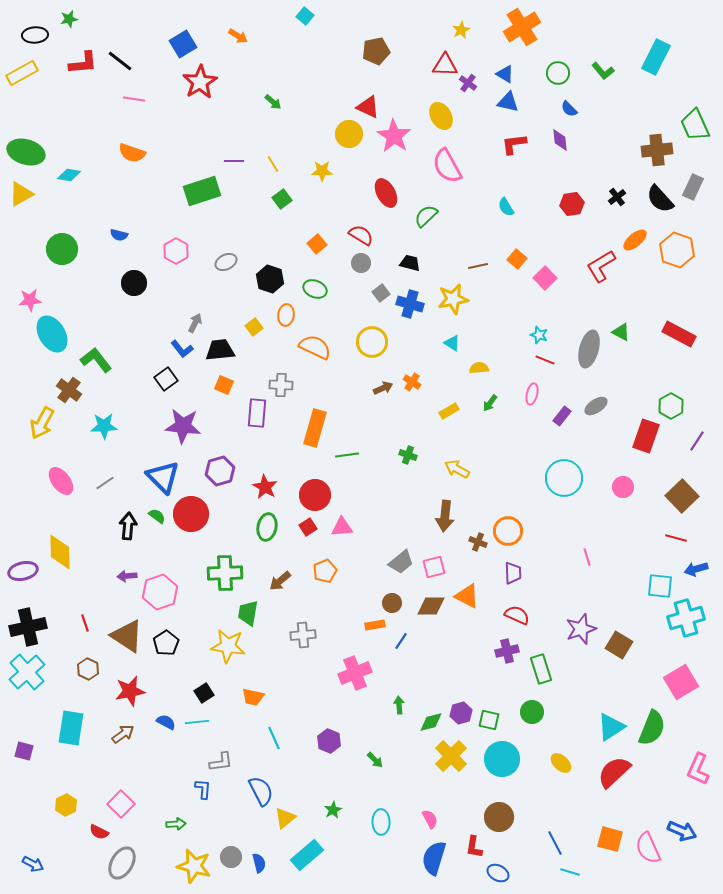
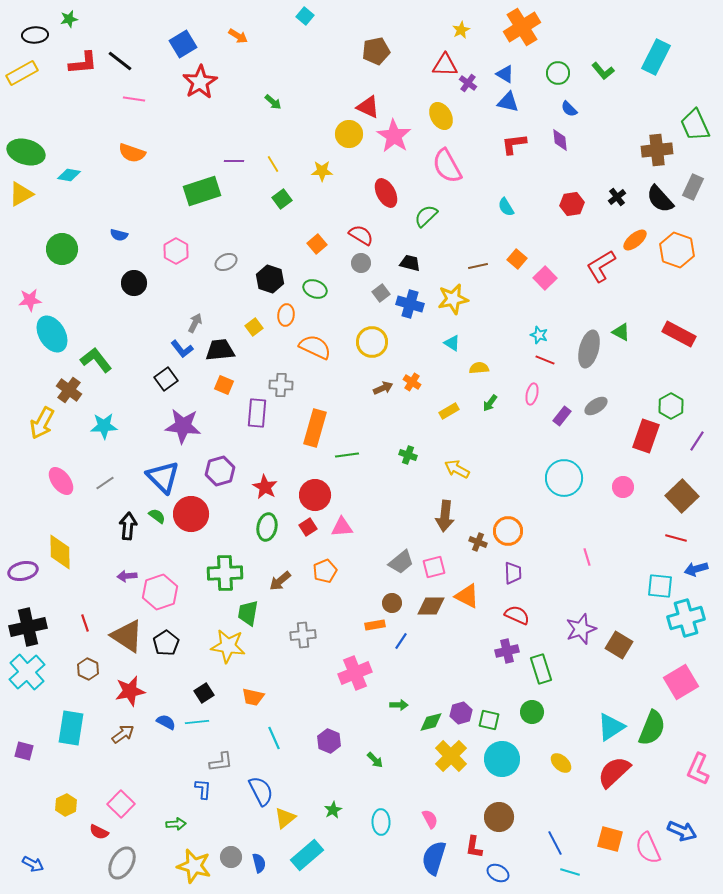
green arrow at (399, 705): rotated 96 degrees clockwise
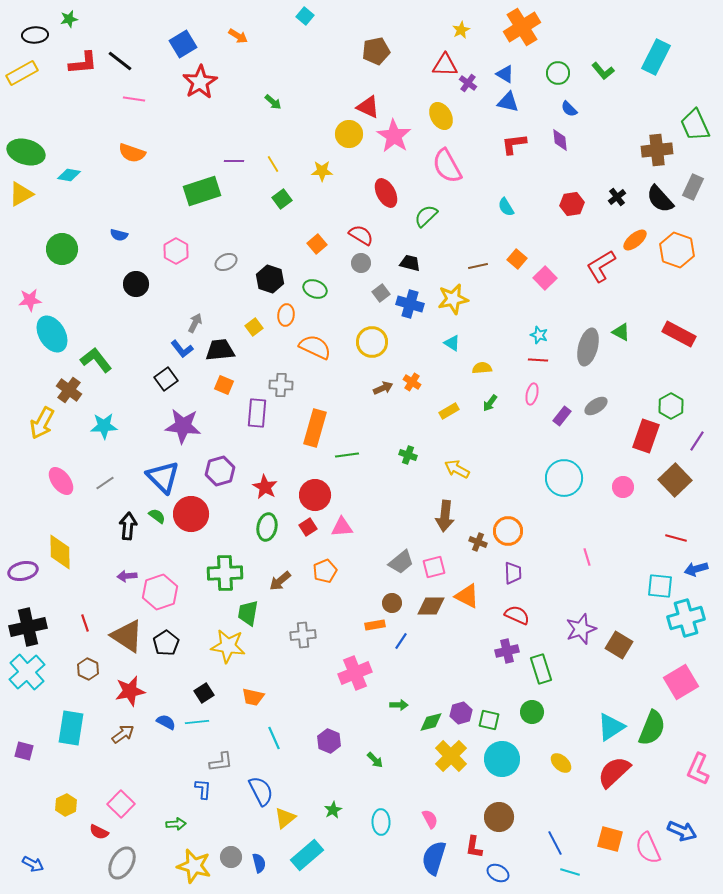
black circle at (134, 283): moved 2 px right, 1 px down
gray ellipse at (589, 349): moved 1 px left, 2 px up
red line at (545, 360): moved 7 px left; rotated 18 degrees counterclockwise
yellow semicircle at (479, 368): moved 3 px right
brown square at (682, 496): moved 7 px left, 16 px up
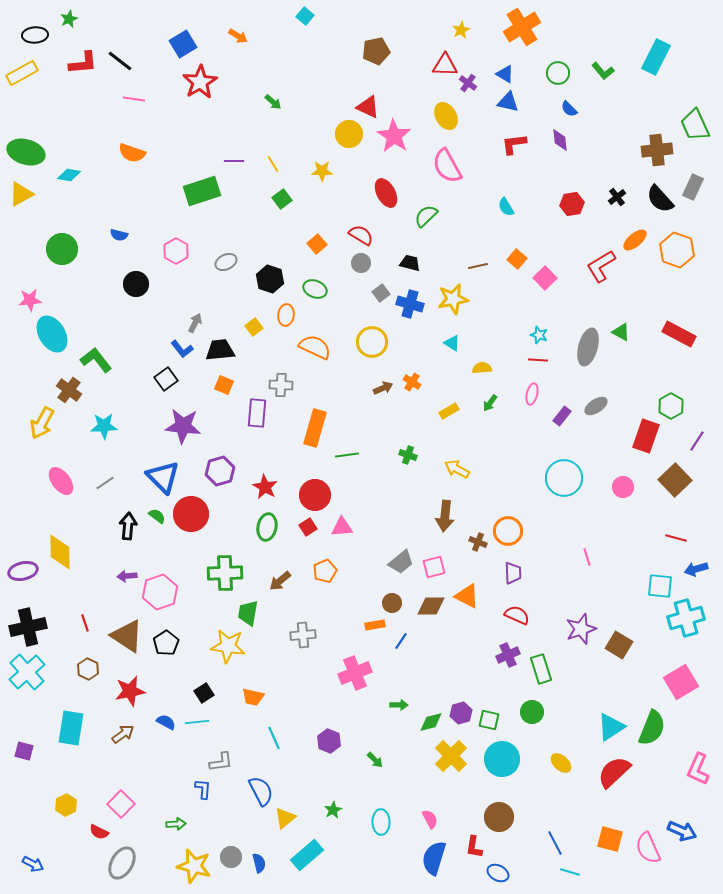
green star at (69, 19): rotated 12 degrees counterclockwise
yellow ellipse at (441, 116): moved 5 px right
purple cross at (507, 651): moved 1 px right, 4 px down; rotated 10 degrees counterclockwise
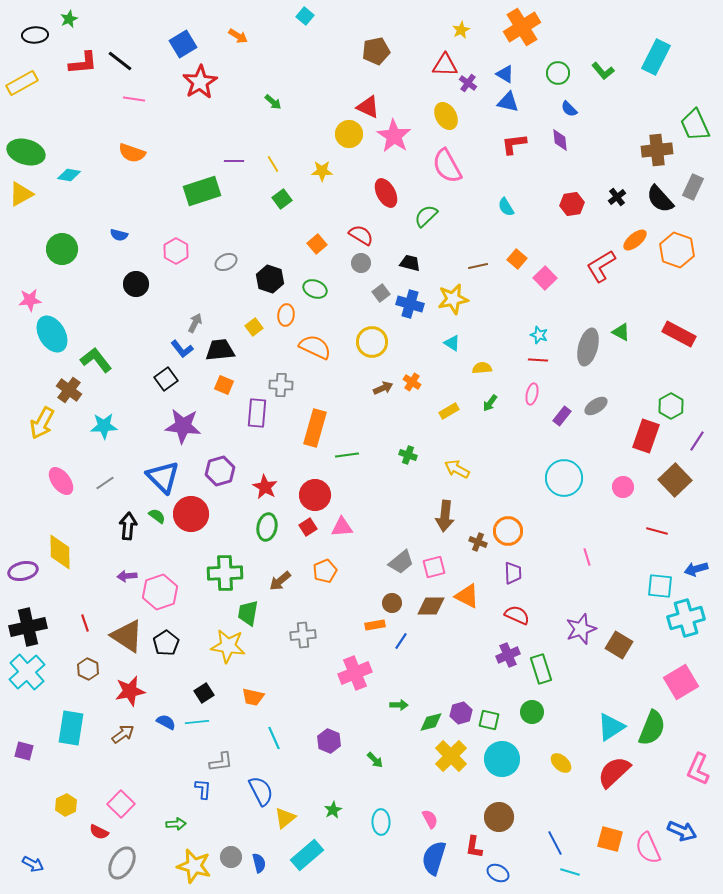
yellow rectangle at (22, 73): moved 10 px down
red line at (676, 538): moved 19 px left, 7 px up
